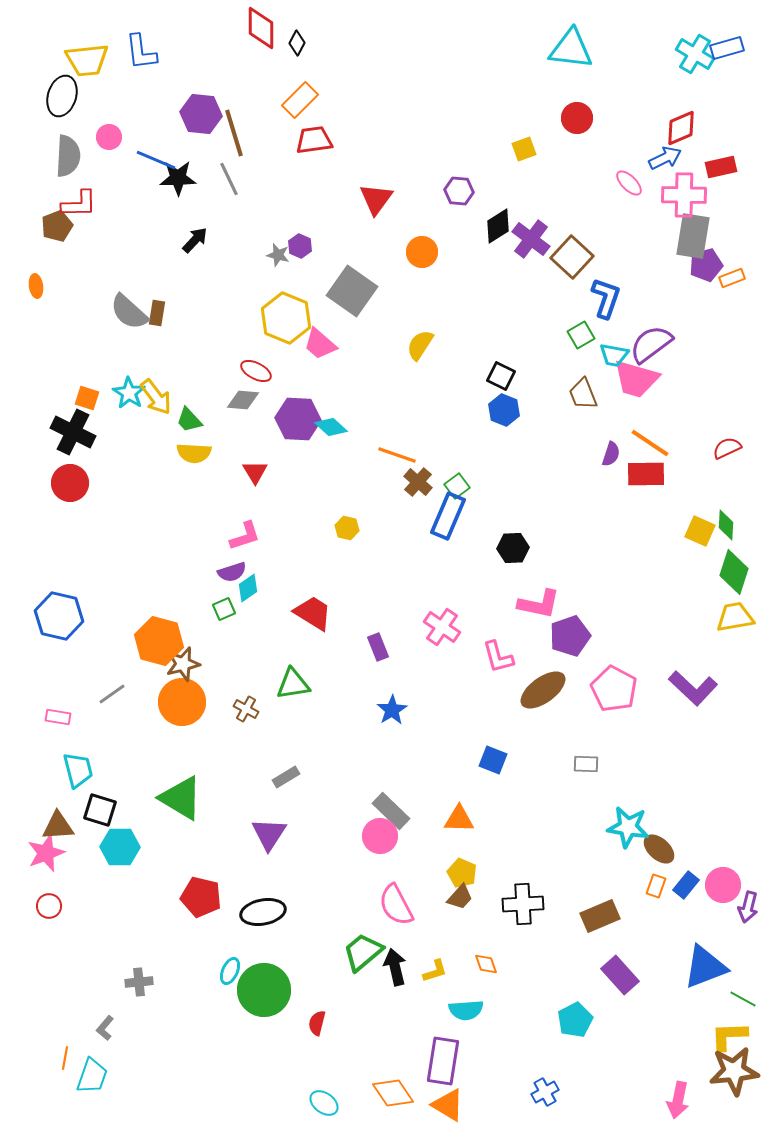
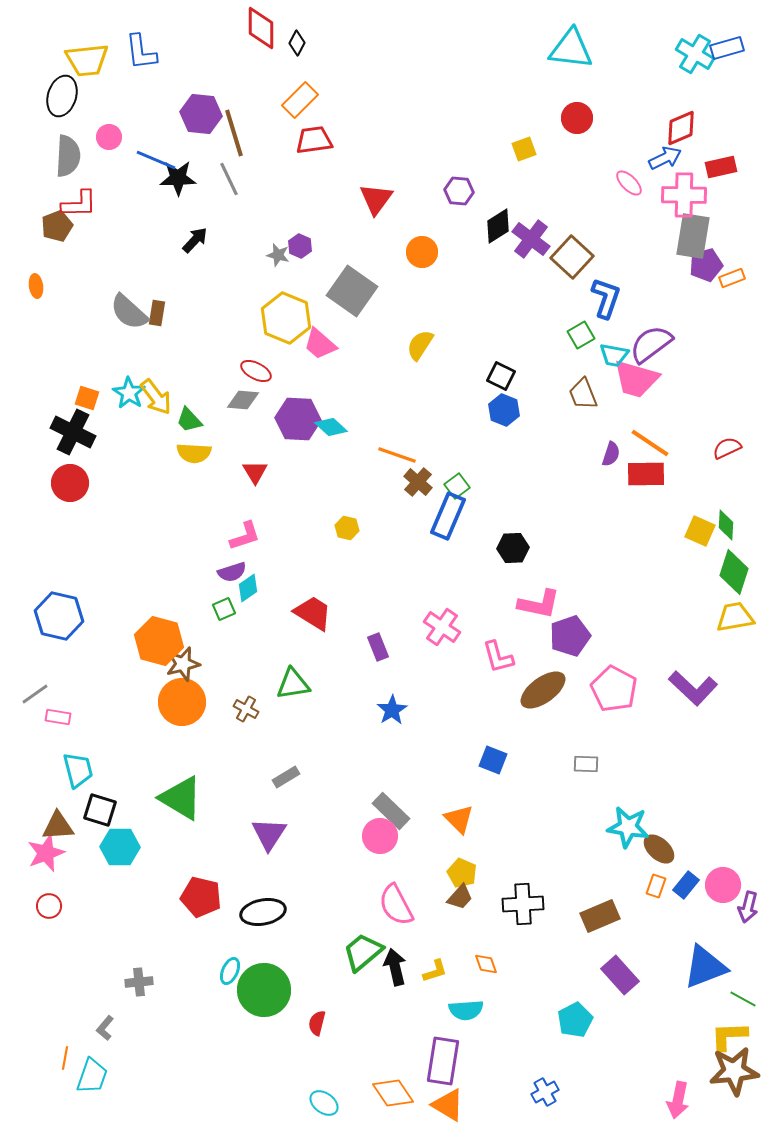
gray line at (112, 694): moved 77 px left
orange triangle at (459, 819): rotated 44 degrees clockwise
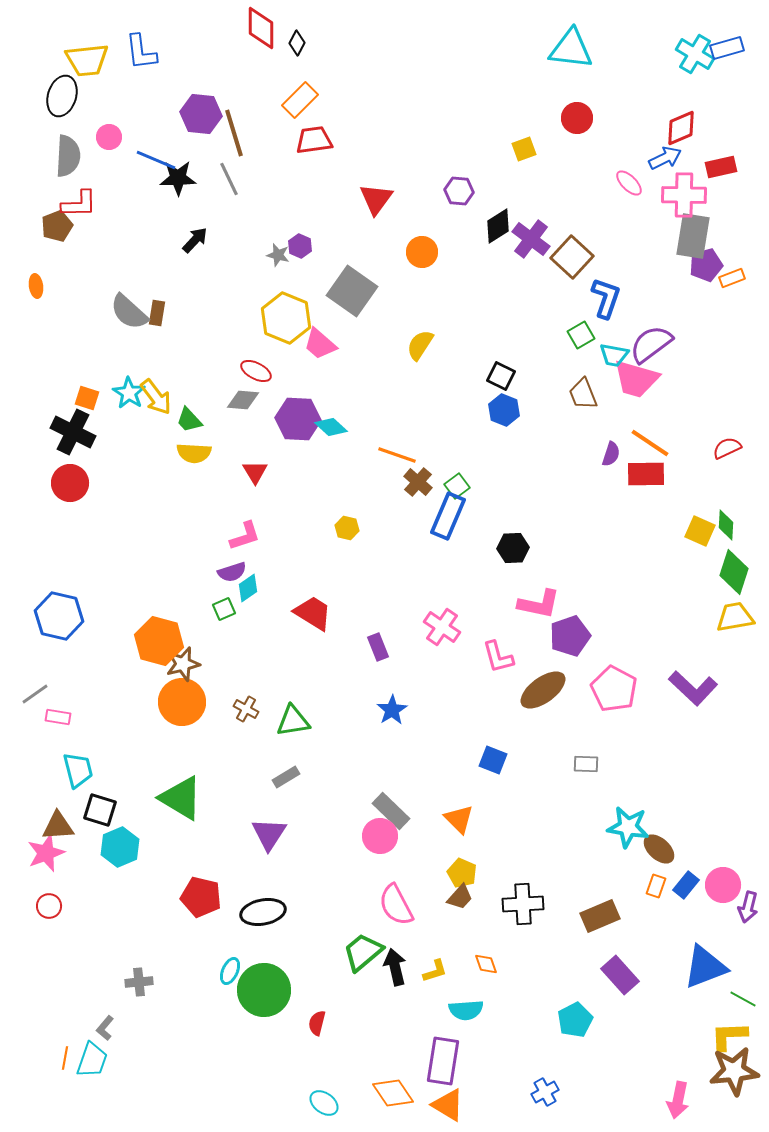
green triangle at (293, 684): moved 37 px down
cyan hexagon at (120, 847): rotated 24 degrees counterclockwise
cyan trapezoid at (92, 1076): moved 16 px up
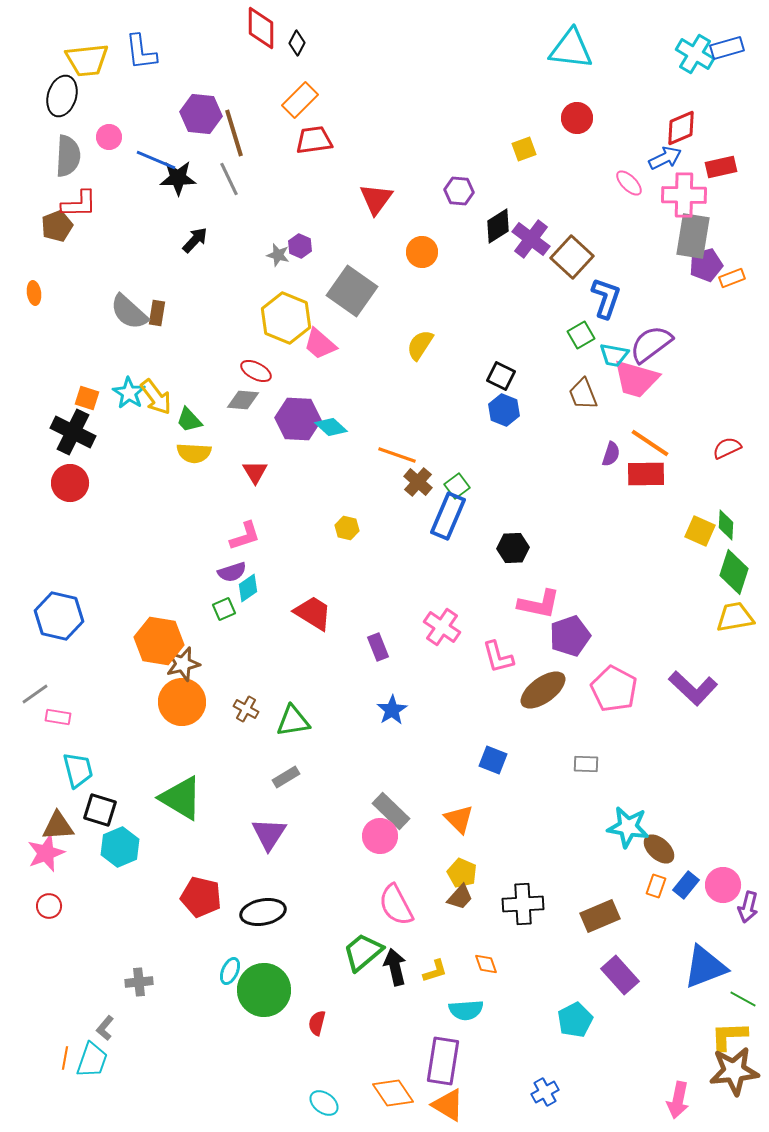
orange ellipse at (36, 286): moved 2 px left, 7 px down
orange hexagon at (159, 641): rotated 6 degrees counterclockwise
